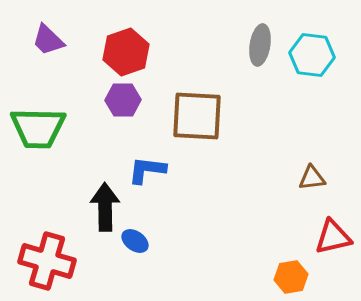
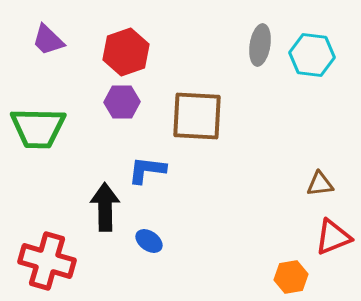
purple hexagon: moved 1 px left, 2 px down
brown triangle: moved 8 px right, 6 px down
red triangle: rotated 9 degrees counterclockwise
blue ellipse: moved 14 px right
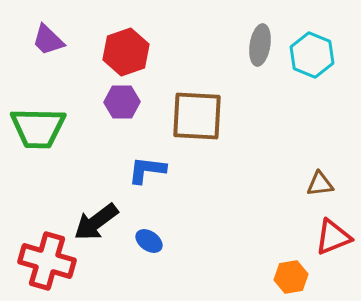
cyan hexagon: rotated 15 degrees clockwise
black arrow: moved 9 px left, 15 px down; rotated 126 degrees counterclockwise
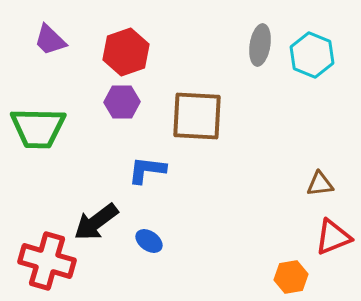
purple trapezoid: moved 2 px right
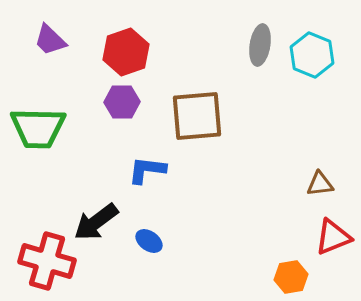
brown square: rotated 8 degrees counterclockwise
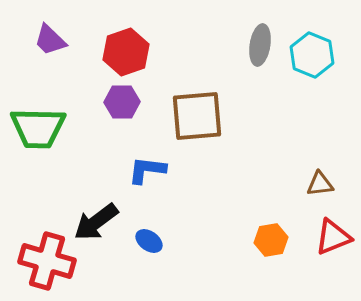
orange hexagon: moved 20 px left, 37 px up
